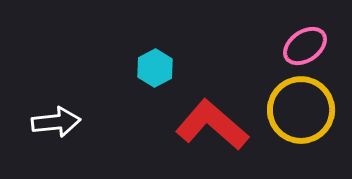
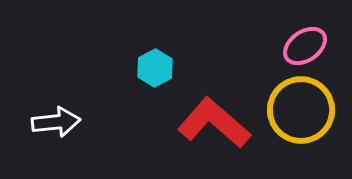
red L-shape: moved 2 px right, 2 px up
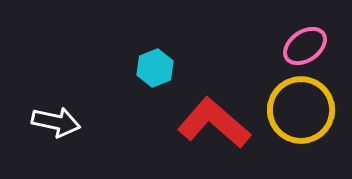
cyan hexagon: rotated 6 degrees clockwise
white arrow: rotated 18 degrees clockwise
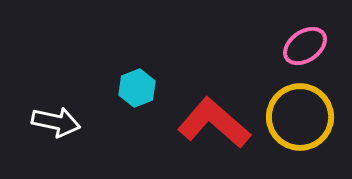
cyan hexagon: moved 18 px left, 20 px down
yellow circle: moved 1 px left, 7 px down
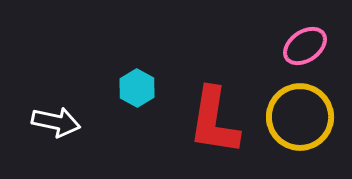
cyan hexagon: rotated 9 degrees counterclockwise
red L-shape: moved 2 px up; rotated 122 degrees counterclockwise
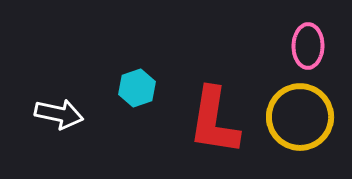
pink ellipse: moved 3 px right; rotated 54 degrees counterclockwise
cyan hexagon: rotated 12 degrees clockwise
white arrow: moved 3 px right, 8 px up
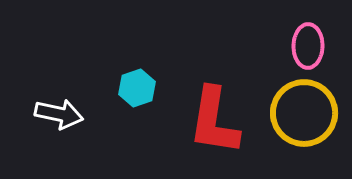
yellow circle: moved 4 px right, 4 px up
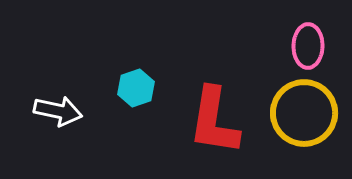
cyan hexagon: moved 1 px left
white arrow: moved 1 px left, 3 px up
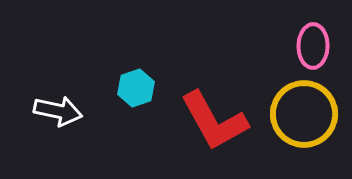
pink ellipse: moved 5 px right
yellow circle: moved 1 px down
red L-shape: rotated 38 degrees counterclockwise
